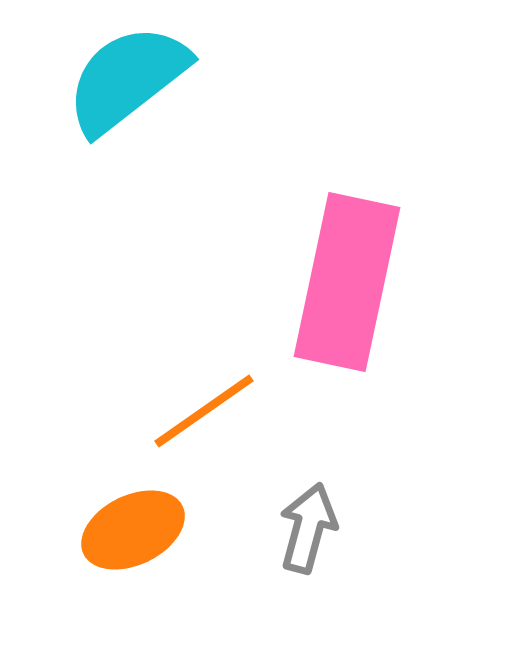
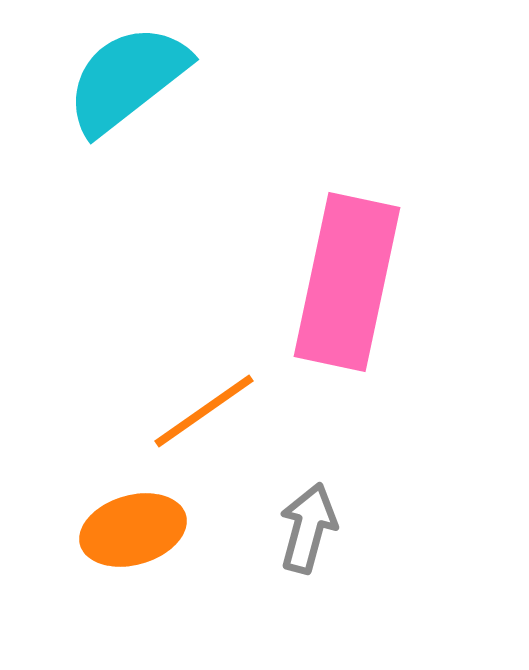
orange ellipse: rotated 10 degrees clockwise
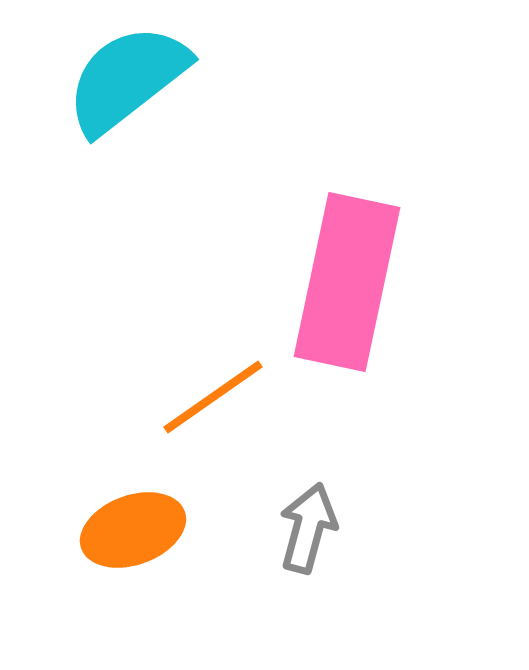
orange line: moved 9 px right, 14 px up
orange ellipse: rotated 4 degrees counterclockwise
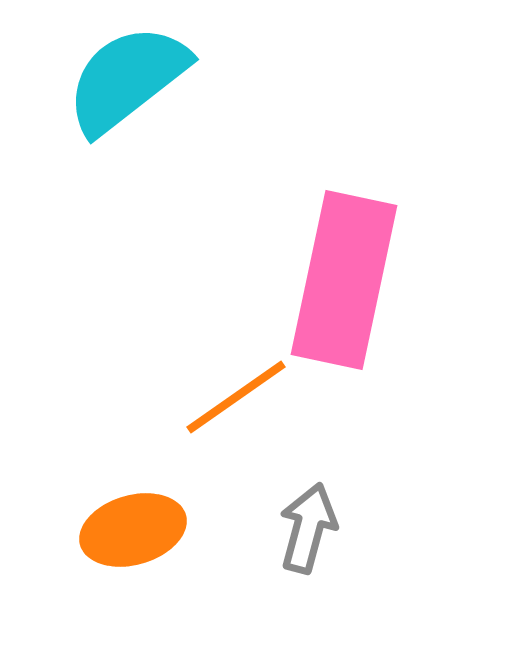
pink rectangle: moved 3 px left, 2 px up
orange line: moved 23 px right
orange ellipse: rotated 4 degrees clockwise
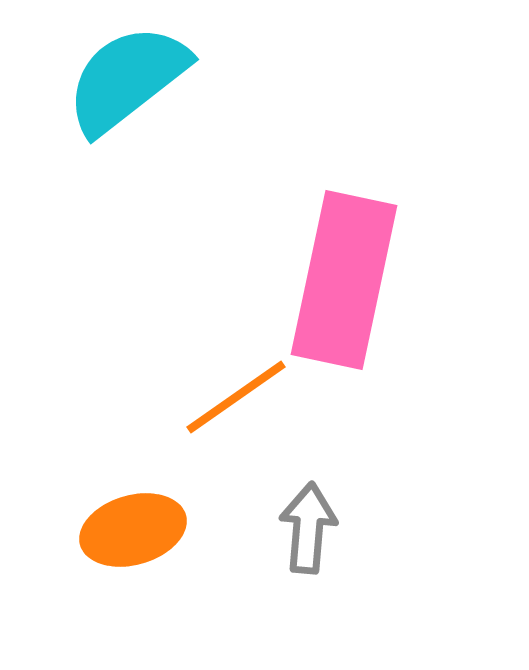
gray arrow: rotated 10 degrees counterclockwise
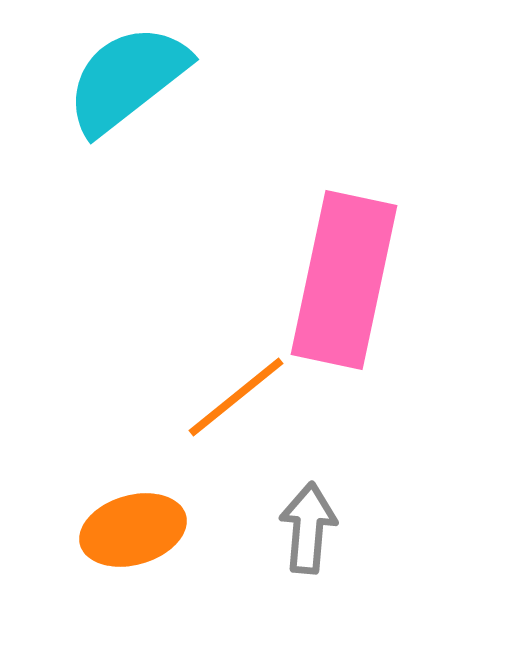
orange line: rotated 4 degrees counterclockwise
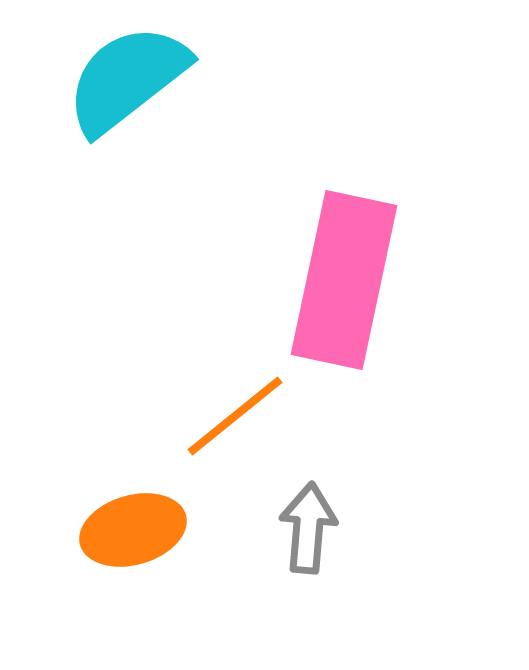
orange line: moved 1 px left, 19 px down
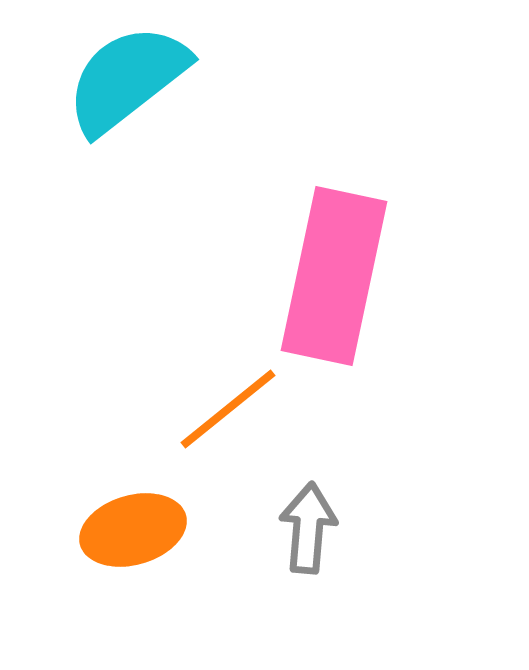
pink rectangle: moved 10 px left, 4 px up
orange line: moved 7 px left, 7 px up
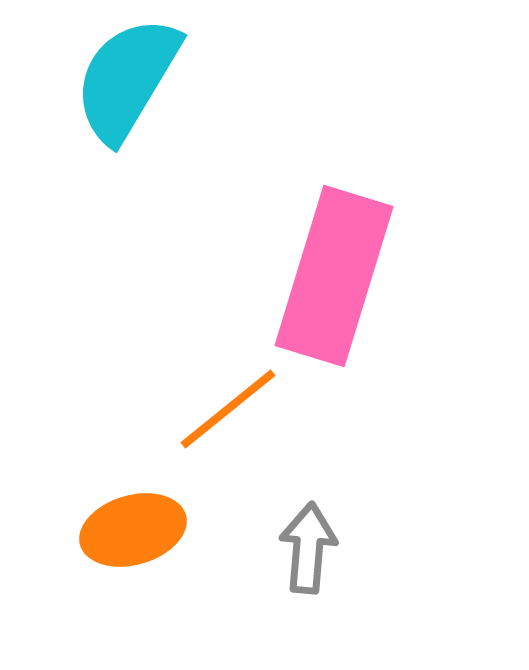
cyan semicircle: rotated 21 degrees counterclockwise
pink rectangle: rotated 5 degrees clockwise
gray arrow: moved 20 px down
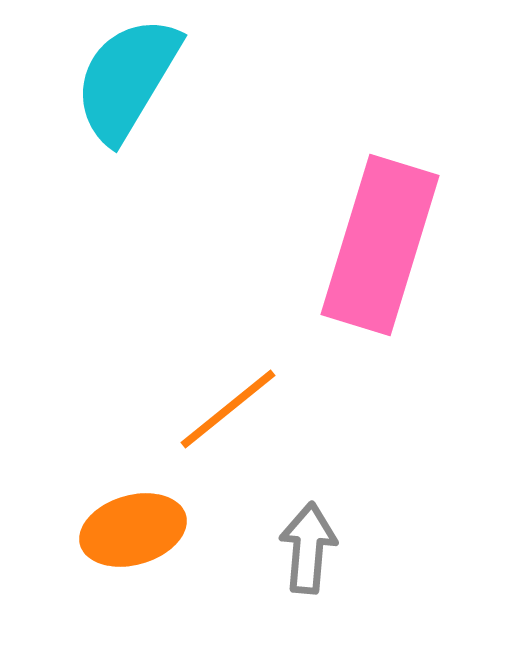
pink rectangle: moved 46 px right, 31 px up
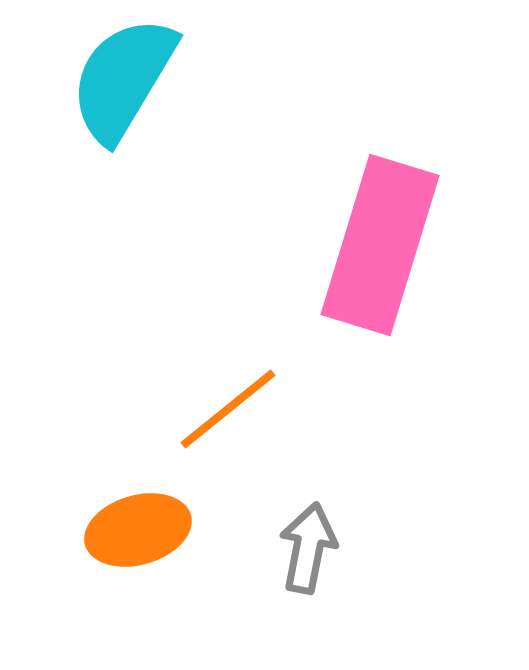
cyan semicircle: moved 4 px left
orange ellipse: moved 5 px right
gray arrow: rotated 6 degrees clockwise
